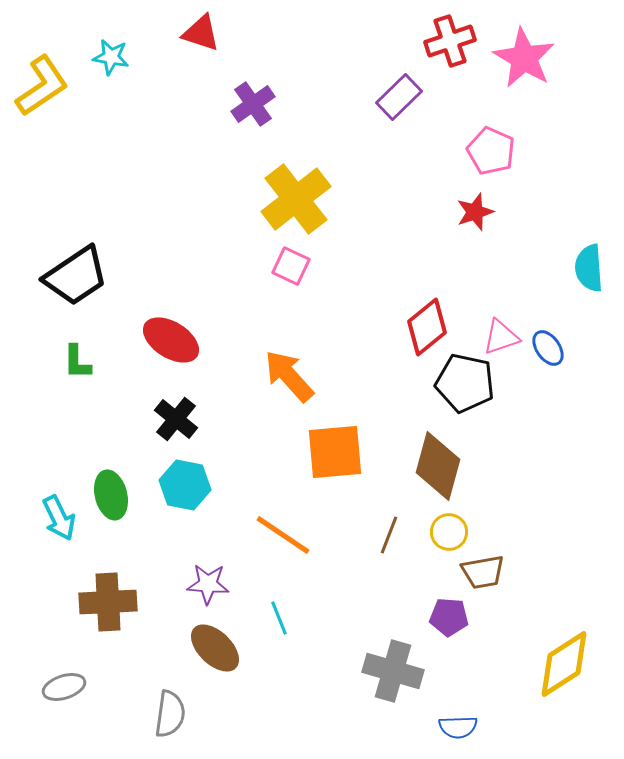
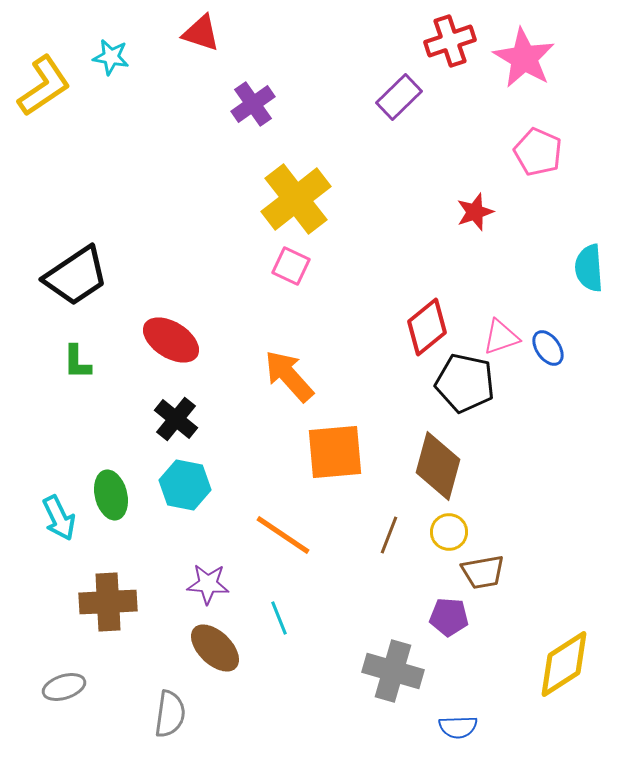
yellow L-shape: moved 2 px right
pink pentagon: moved 47 px right, 1 px down
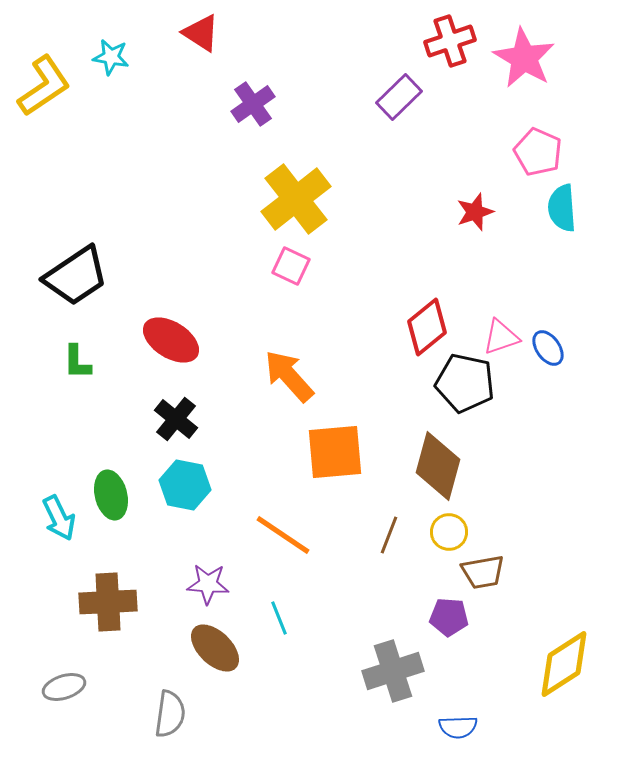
red triangle: rotated 15 degrees clockwise
cyan semicircle: moved 27 px left, 60 px up
gray cross: rotated 34 degrees counterclockwise
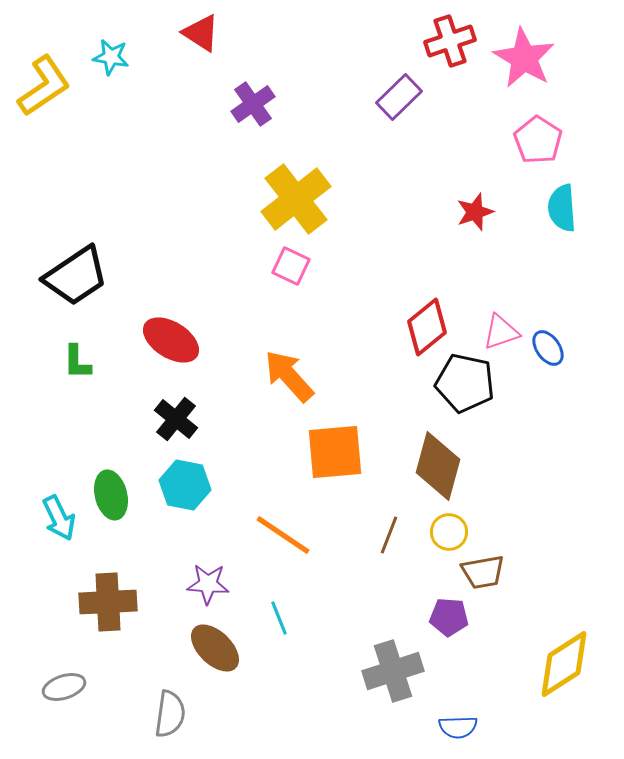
pink pentagon: moved 12 px up; rotated 9 degrees clockwise
pink triangle: moved 5 px up
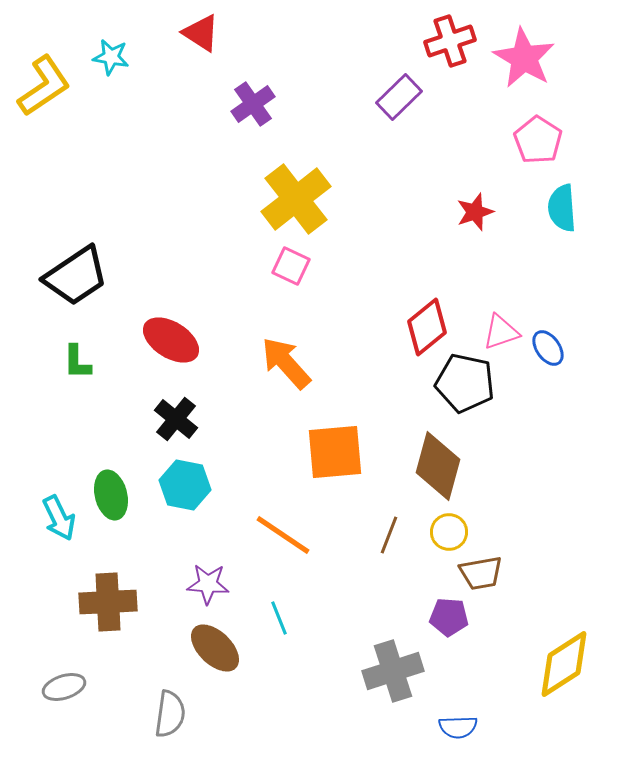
orange arrow: moved 3 px left, 13 px up
brown trapezoid: moved 2 px left, 1 px down
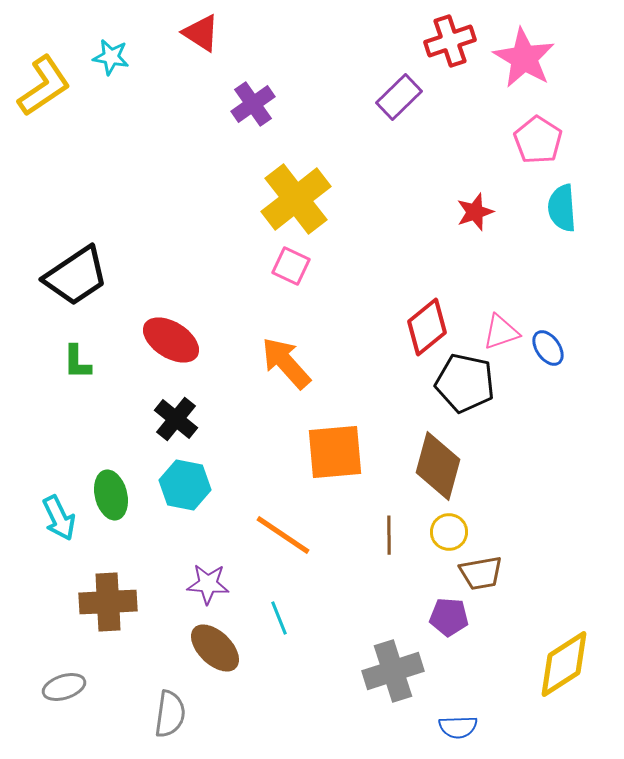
brown line: rotated 21 degrees counterclockwise
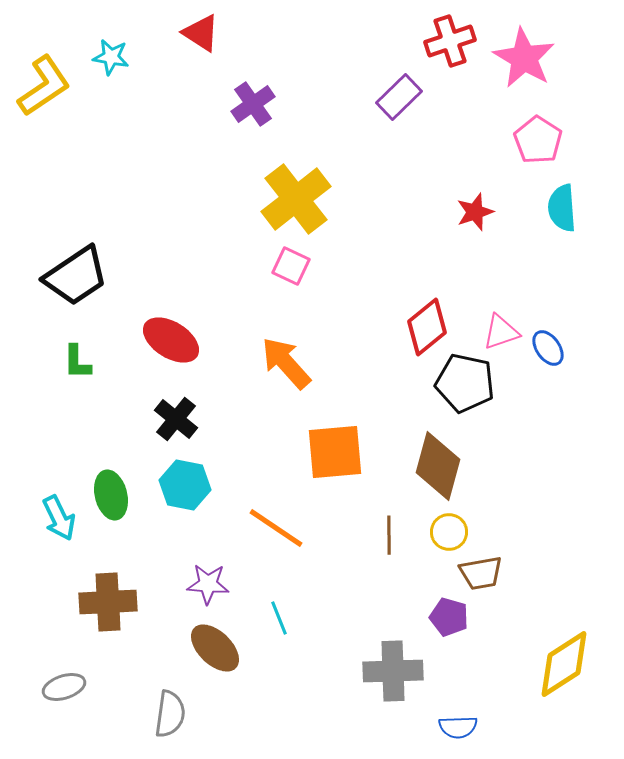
orange line: moved 7 px left, 7 px up
purple pentagon: rotated 12 degrees clockwise
gray cross: rotated 16 degrees clockwise
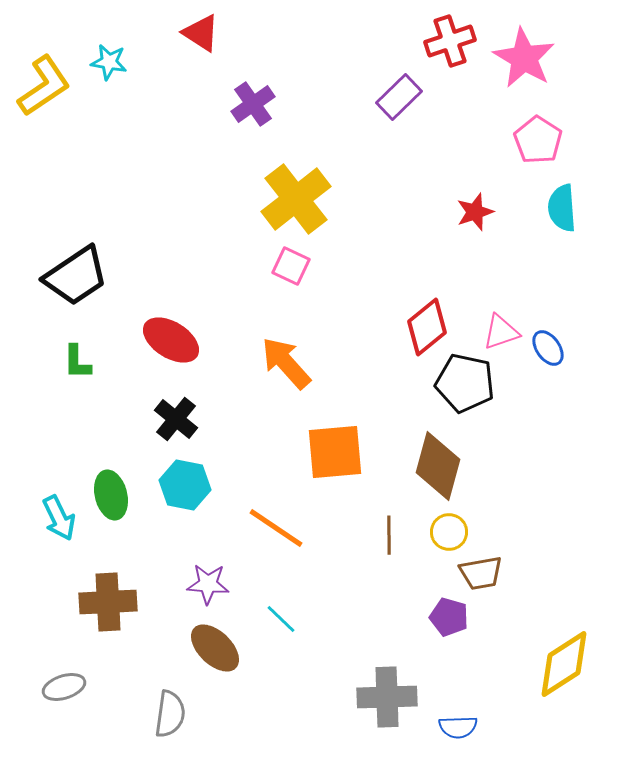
cyan star: moved 2 px left, 5 px down
cyan line: moved 2 px right, 1 px down; rotated 24 degrees counterclockwise
gray cross: moved 6 px left, 26 px down
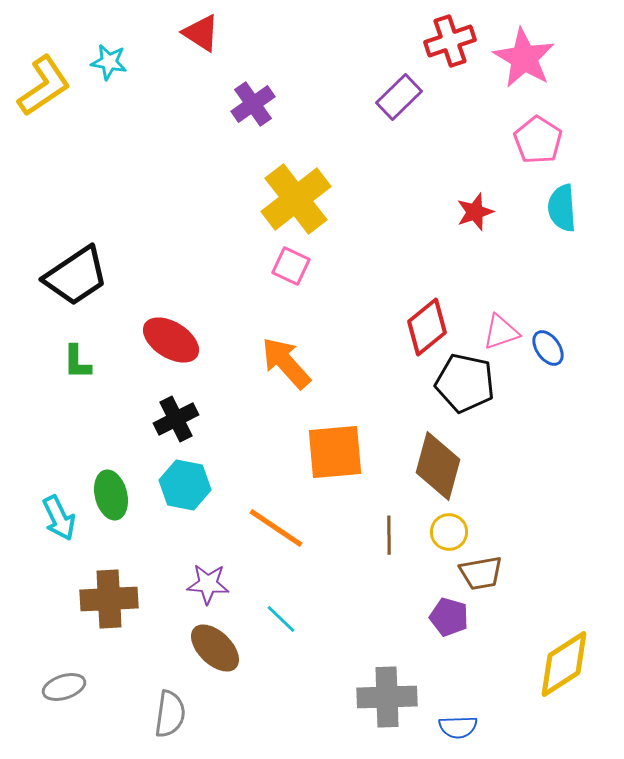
black cross: rotated 24 degrees clockwise
brown cross: moved 1 px right, 3 px up
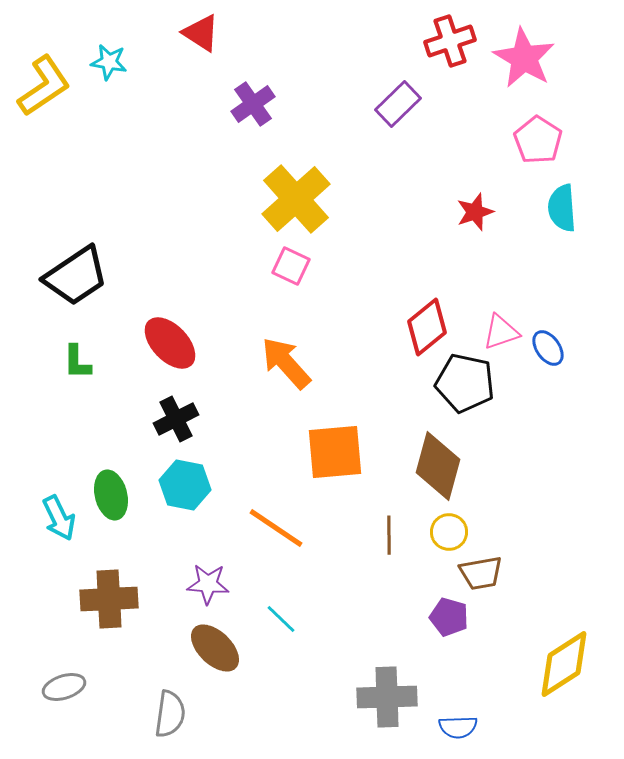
purple rectangle: moved 1 px left, 7 px down
yellow cross: rotated 4 degrees counterclockwise
red ellipse: moved 1 px left, 3 px down; rotated 14 degrees clockwise
